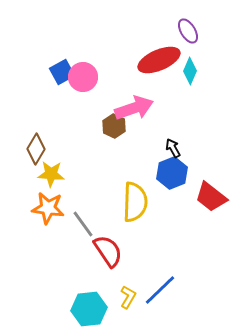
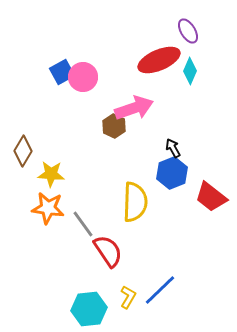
brown diamond: moved 13 px left, 2 px down
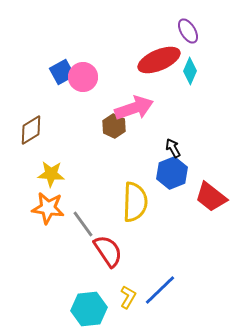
brown diamond: moved 8 px right, 21 px up; rotated 28 degrees clockwise
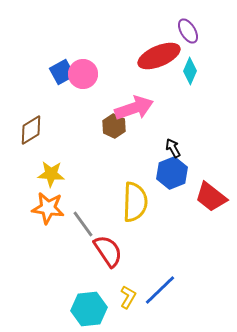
red ellipse: moved 4 px up
pink circle: moved 3 px up
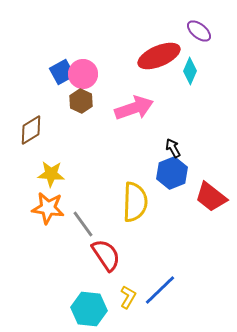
purple ellipse: moved 11 px right; rotated 20 degrees counterclockwise
brown hexagon: moved 33 px left, 25 px up
red semicircle: moved 2 px left, 4 px down
cyan hexagon: rotated 12 degrees clockwise
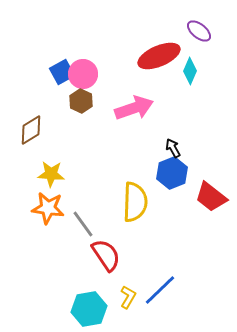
cyan hexagon: rotated 16 degrees counterclockwise
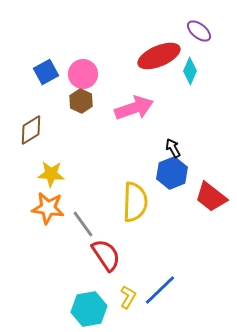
blue square: moved 16 px left
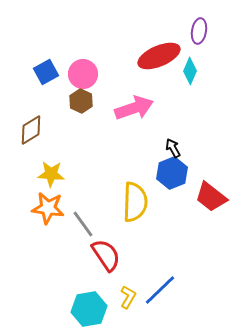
purple ellipse: rotated 60 degrees clockwise
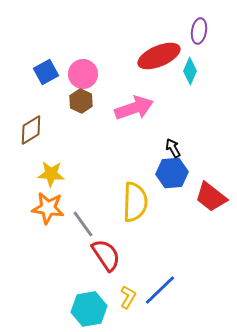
blue hexagon: rotated 16 degrees clockwise
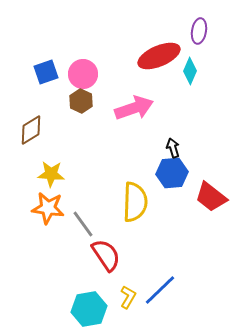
blue square: rotated 10 degrees clockwise
black arrow: rotated 12 degrees clockwise
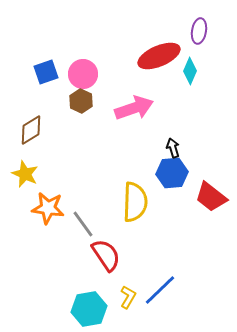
yellow star: moved 26 px left; rotated 20 degrees clockwise
